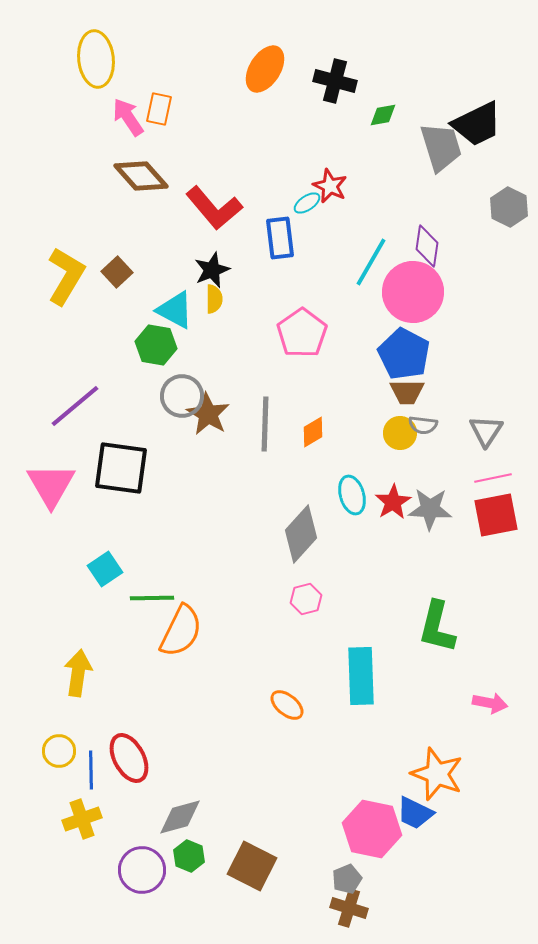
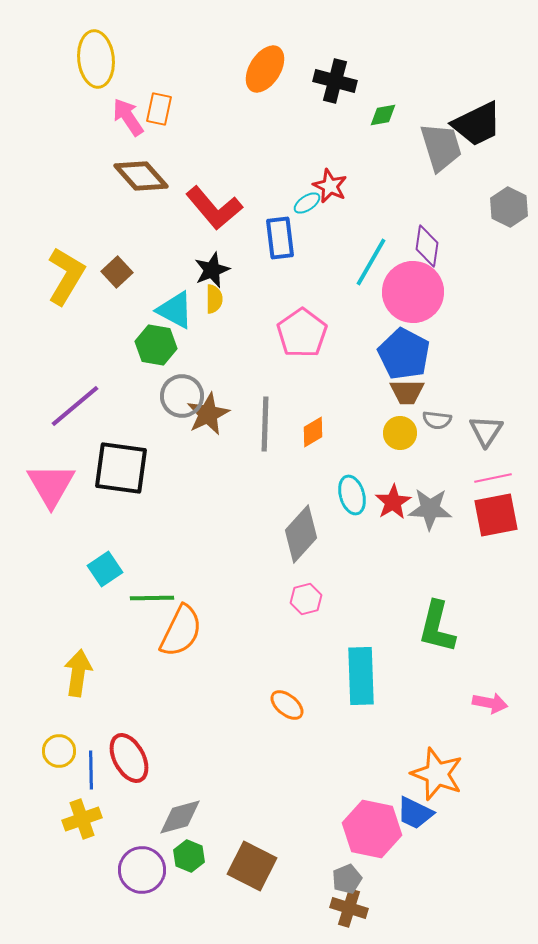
brown star at (208, 414): rotated 15 degrees clockwise
gray semicircle at (423, 425): moved 14 px right, 5 px up
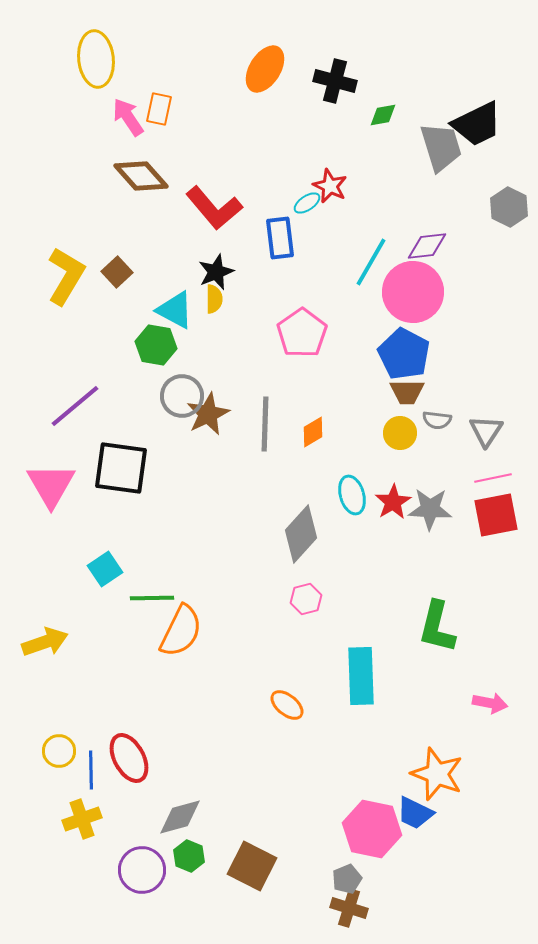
purple diamond at (427, 246): rotated 75 degrees clockwise
black star at (212, 270): moved 4 px right, 2 px down
yellow arrow at (78, 673): moved 33 px left, 31 px up; rotated 63 degrees clockwise
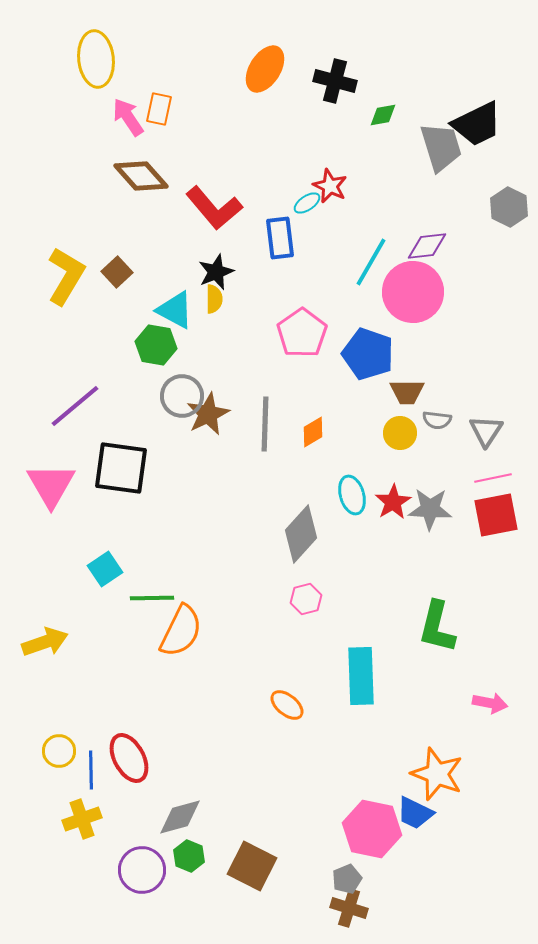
blue pentagon at (404, 354): moved 36 px left; rotated 9 degrees counterclockwise
